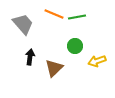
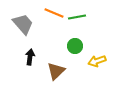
orange line: moved 1 px up
brown triangle: moved 2 px right, 3 px down
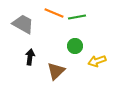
gray trapezoid: rotated 20 degrees counterclockwise
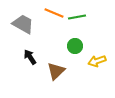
black arrow: rotated 42 degrees counterclockwise
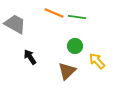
green line: rotated 18 degrees clockwise
gray trapezoid: moved 8 px left
yellow arrow: rotated 66 degrees clockwise
brown triangle: moved 11 px right
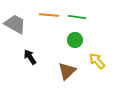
orange line: moved 5 px left, 2 px down; rotated 18 degrees counterclockwise
green circle: moved 6 px up
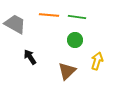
yellow arrow: rotated 60 degrees clockwise
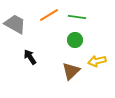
orange line: rotated 36 degrees counterclockwise
yellow arrow: rotated 120 degrees counterclockwise
brown triangle: moved 4 px right
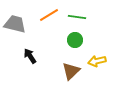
gray trapezoid: rotated 15 degrees counterclockwise
black arrow: moved 1 px up
